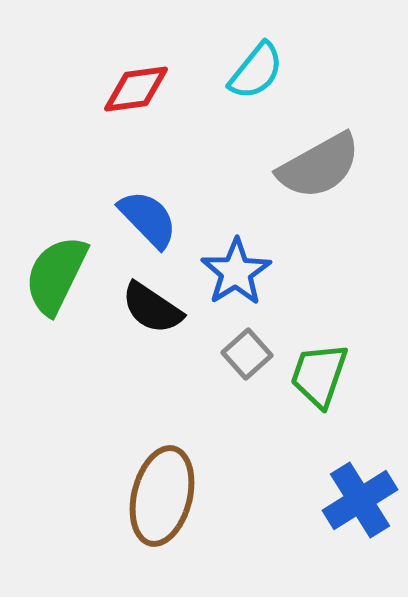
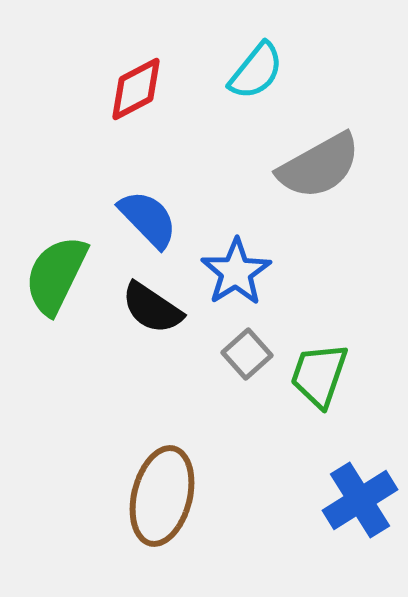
red diamond: rotated 20 degrees counterclockwise
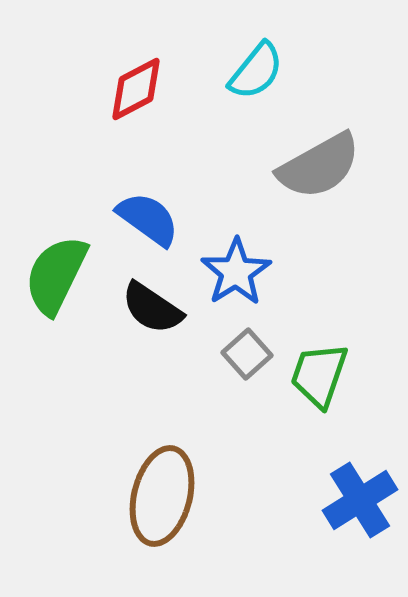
blue semicircle: rotated 10 degrees counterclockwise
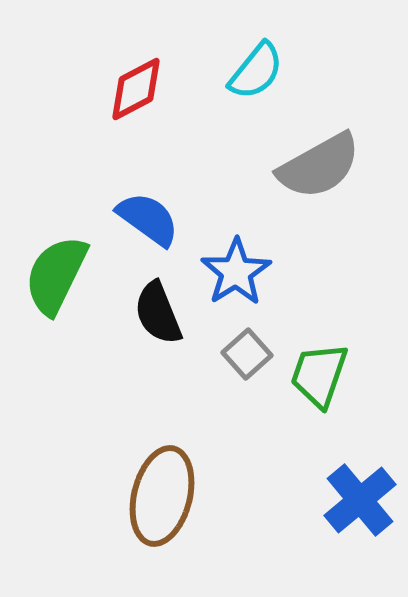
black semicircle: moved 6 px right, 5 px down; rotated 34 degrees clockwise
blue cross: rotated 8 degrees counterclockwise
